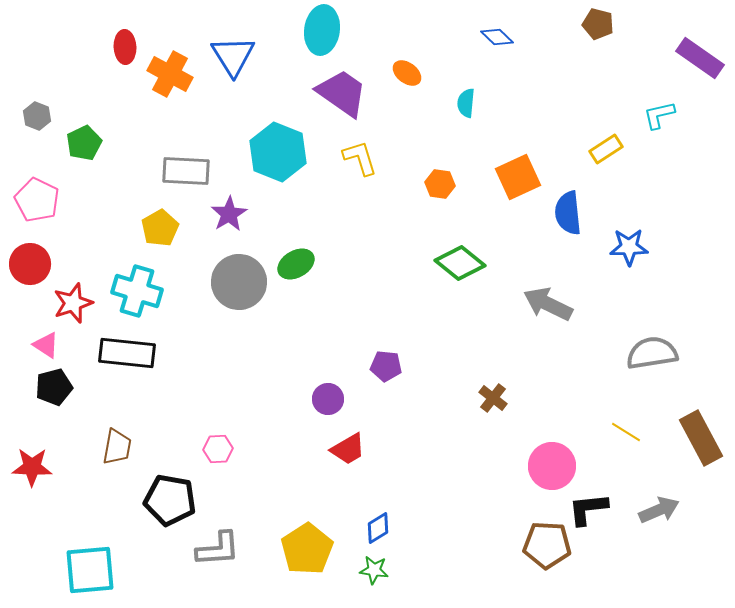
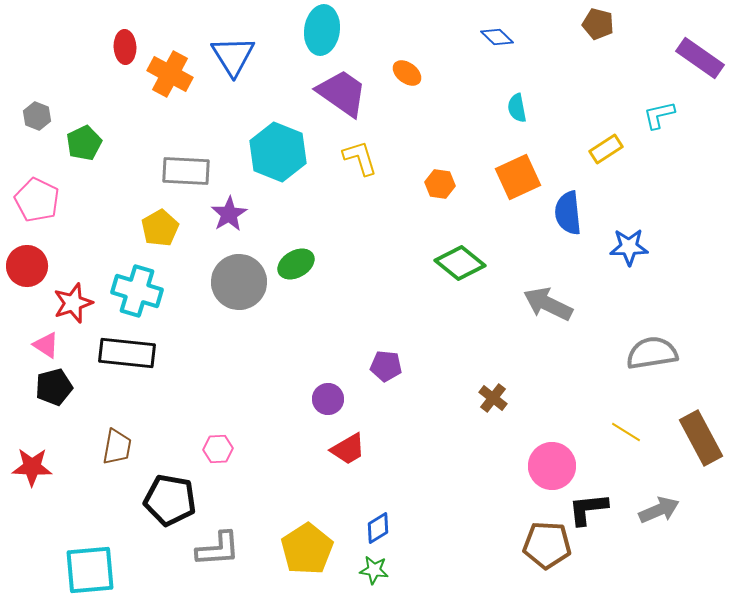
cyan semicircle at (466, 103): moved 51 px right, 5 px down; rotated 16 degrees counterclockwise
red circle at (30, 264): moved 3 px left, 2 px down
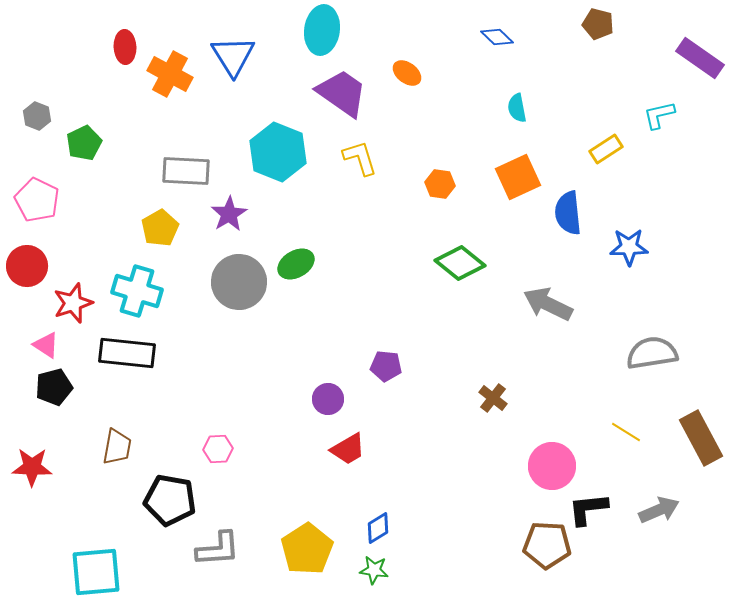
cyan square at (90, 570): moved 6 px right, 2 px down
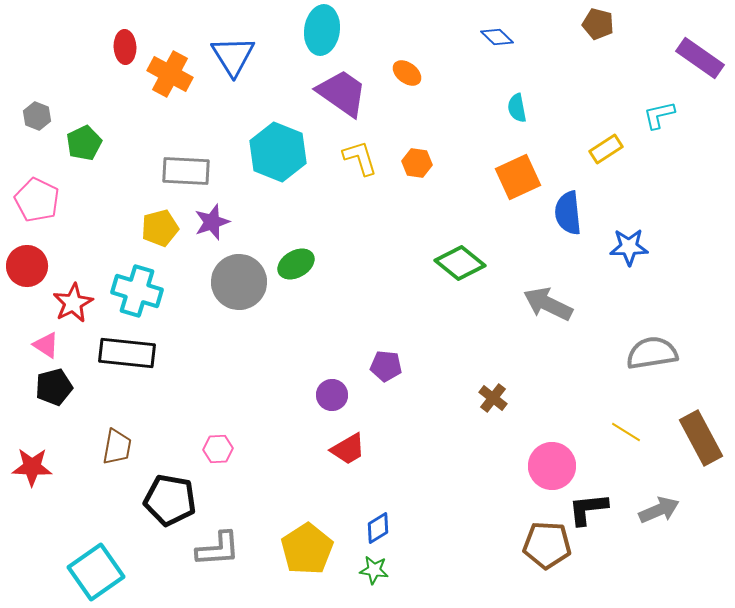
orange hexagon at (440, 184): moved 23 px left, 21 px up
purple star at (229, 214): moved 17 px left, 8 px down; rotated 12 degrees clockwise
yellow pentagon at (160, 228): rotated 15 degrees clockwise
red star at (73, 303): rotated 9 degrees counterclockwise
purple circle at (328, 399): moved 4 px right, 4 px up
cyan square at (96, 572): rotated 30 degrees counterclockwise
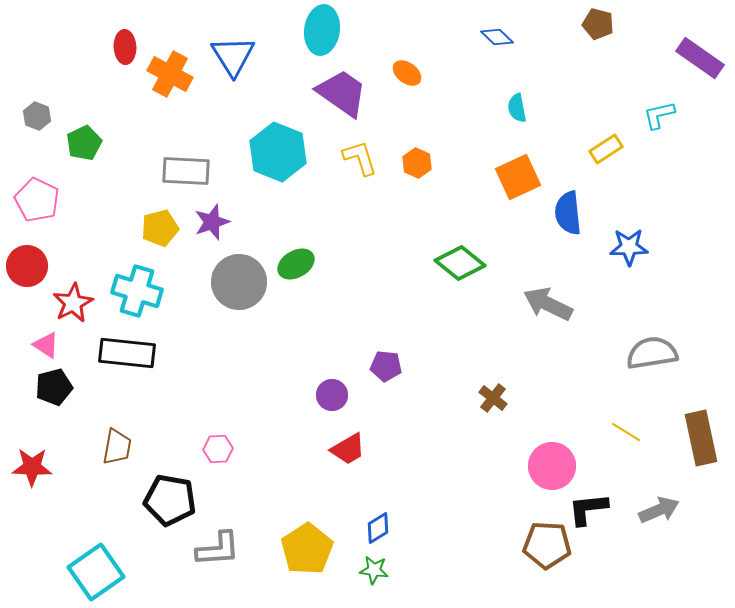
orange hexagon at (417, 163): rotated 16 degrees clockwise
brown rectangle at (701, 438): rotated 16 degrees clockwise
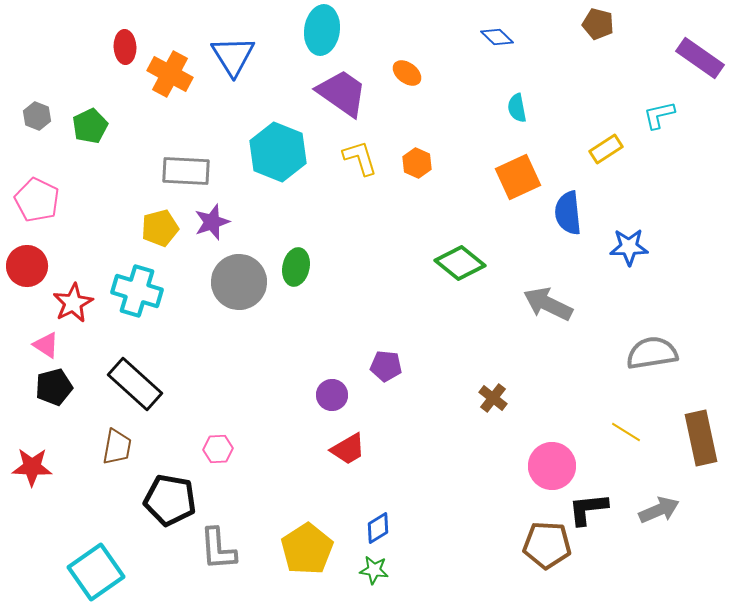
green pentagon at (84, 143): moved 6 px right, 17 px up
green ellipse at (296, 264): moved 3 px down; rotated 48 degrees counterclockwise
black rectangle at (127, 353): moved 8 px right, 31 px down; rotated 36 degrees clockwise
gray L-shape at (218, 549): rotated 90 degrees clockwise
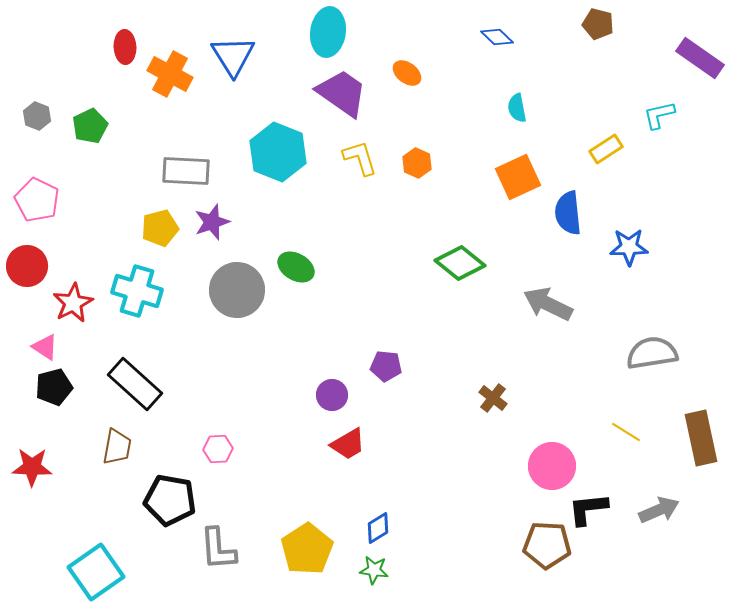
cyan ellipse at (322, 30): moved 6 px right, 2 px down
green ellipse at (296, 267): rotated 72 degrees counterclockwise
gray circle at (239, 282): moved 2 px left, 8 px down
pink triangle at (46, 345): moved 1 px left, 2 px down
red trapezoid at (348, 449): moved 5 px up
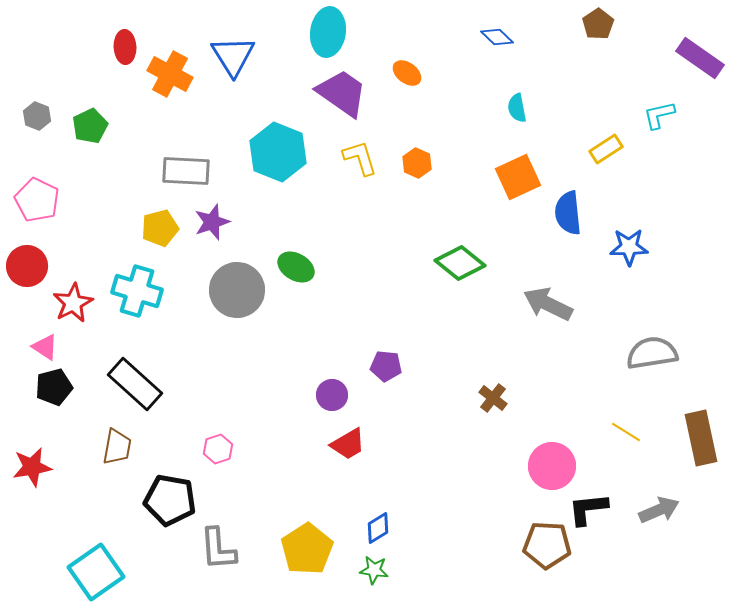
brown pentagon at (598, 24): rotated 24 degrees clockwise
pink hexagon at (218, 449): rotated 16 degrees counterclockwise
red star at (32, 467): rotated 12 degrees counterclockwise
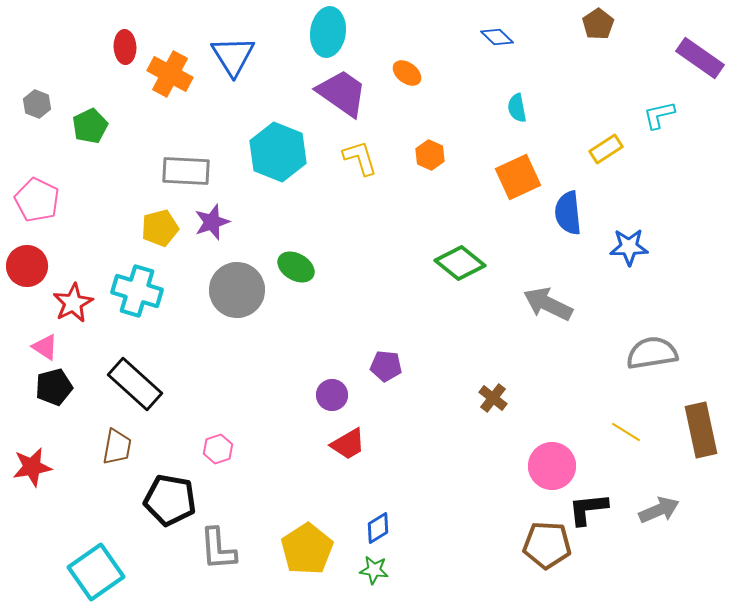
gray hexagon at (37, 116): moved 12 px up
orange hexagon at (417, 163): moved 13 px right, 8 px up
brown rectangle at (701, 438): moved 8 px up
